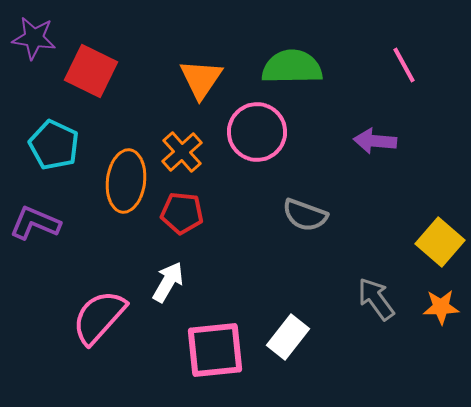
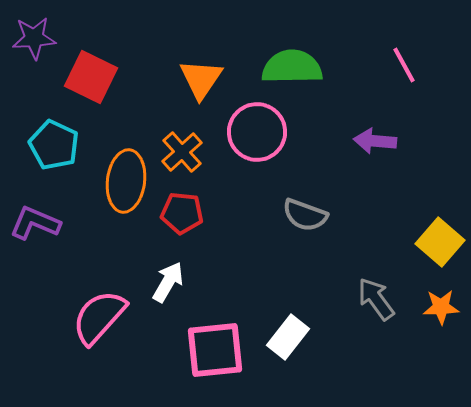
purple star: rotated 12 degrees counterclockwise
red square: moved 6 px down
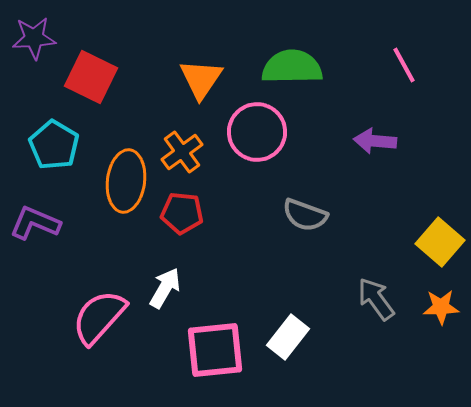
cyan pentagon: rotated 6 degrees clockwise
orange cross: rotated 6 degrees clockwise
white arrow: moved 3 px left, 6 px down
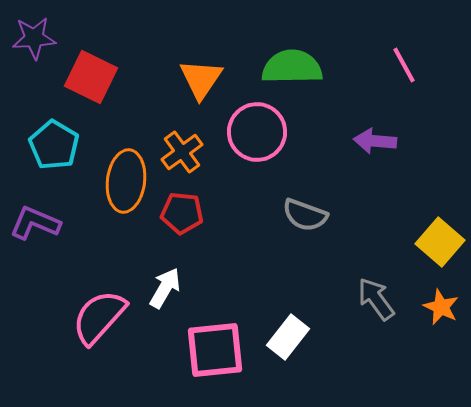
orange star: rotated 27 degrees clockwise
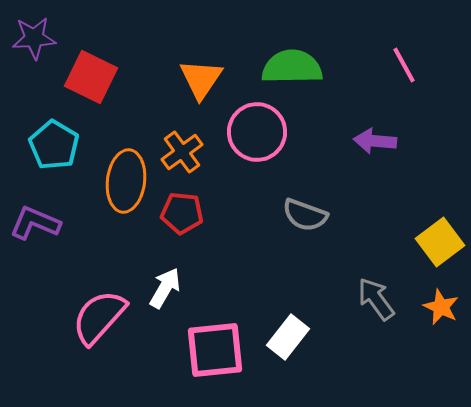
yellow square: rotated 12 degrees clockwise
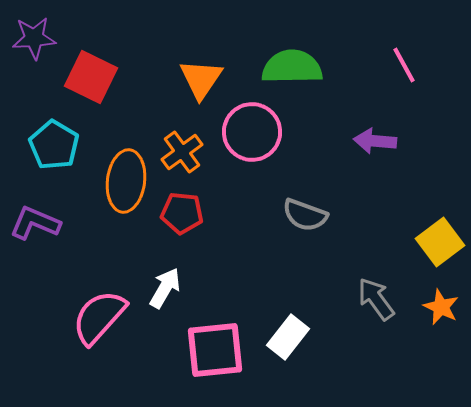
pink circle: moved 5 px left
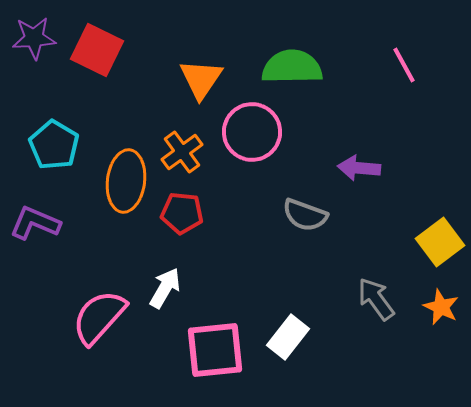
red square: moved 6 px right, 27 px up
purple arrow: moved 16 px left, 27 px down
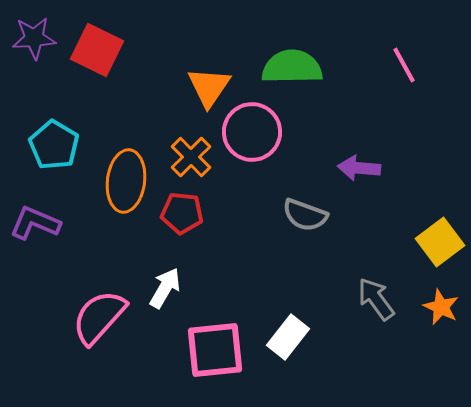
orange triangle: moved 8 px right, 8 px down
orange cross: moved 9 px right, 5 px down; rotated 9 degrees counterclockwise
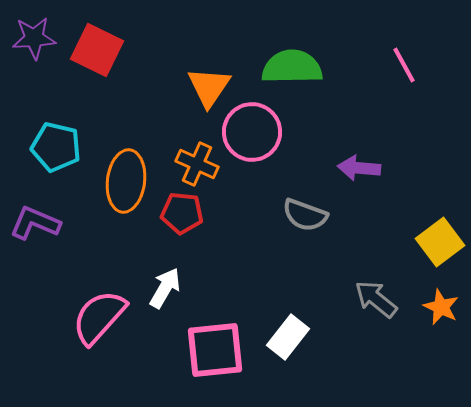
cyan pentagon: moved 2 px right, 2 px down; rotated 18 degrees counterclockwise
orange cross: moved 6 px right, 7 px down; rotated 21 degrees counterclockwise
gray arrow: rotated 15 degrees counterclockwise
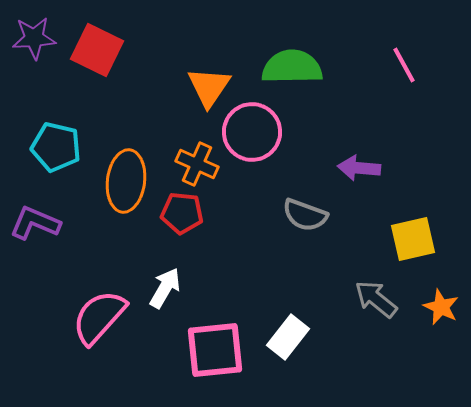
yellow square: moved 27 px left, 3 px up; rotated 24 degrees clockwise
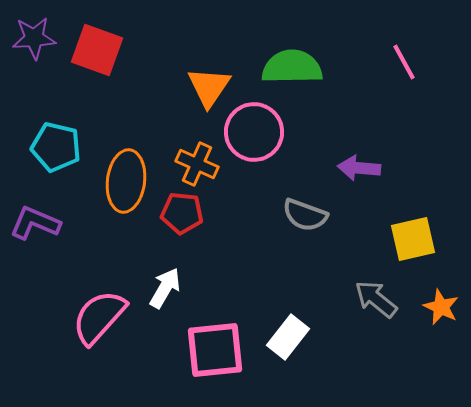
red square: rotated 6 degrees counterclockwise
pink line: moved 3 px up
pink circle: moved 2 px right
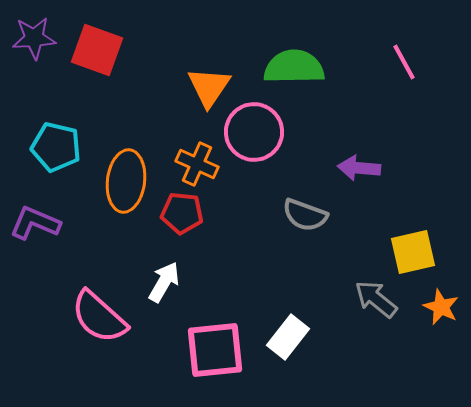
green semicircle: moved 2 px right
yellow square: moved 13 px down
white arrow: moved 1 px left, 6 px up
pink semicircle: rotated 90 degrees counterclockwise
